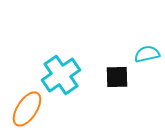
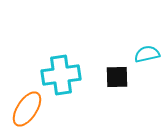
cyan cross: rotated 27 degrees clockwise
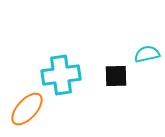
black square: moved 1 px left, 1 px up
orange ellipse: rotated 9 degrees clockwise
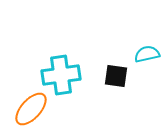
black square: rotated 10 degrees clockwise
orange ellipse: moved 4 px right
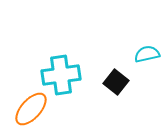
black square: moved 6 px down; rotated 30 degrees clockwise
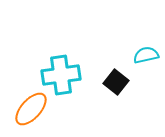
cyan semicircle: moved 1 px left, 1 px down
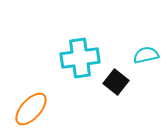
cyan cross: moved 19 px right, 17 px up
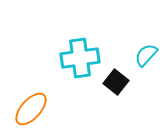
cyan semicircle: rotated 35 degrees counterclockwise
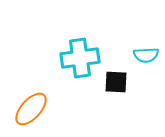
cyan semicircle: rotated 135 degrees counterclockwise
black square: rotated 35 degrees counterclockwise
